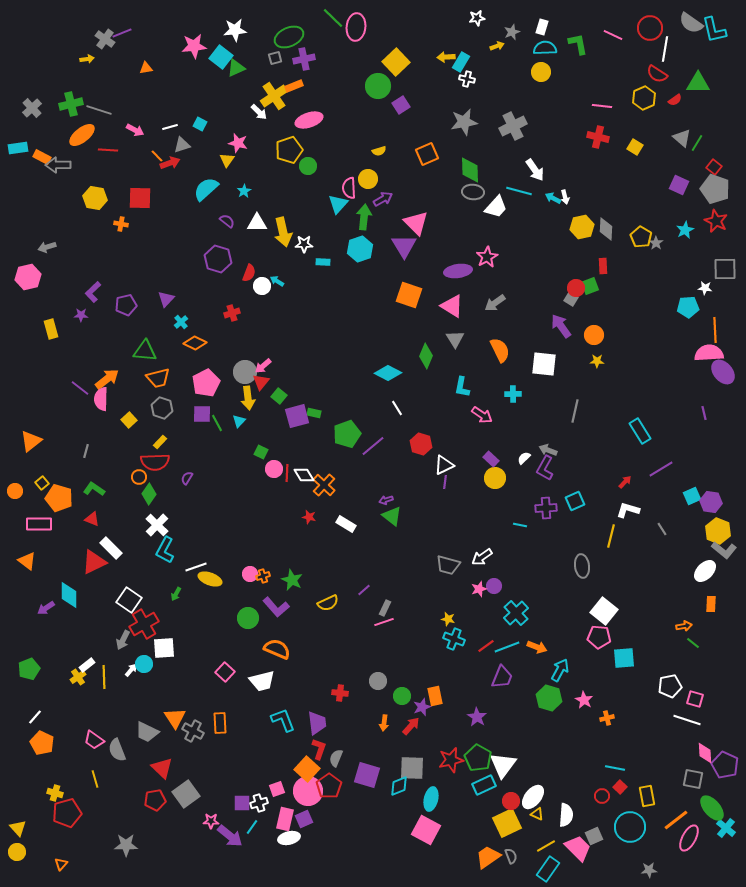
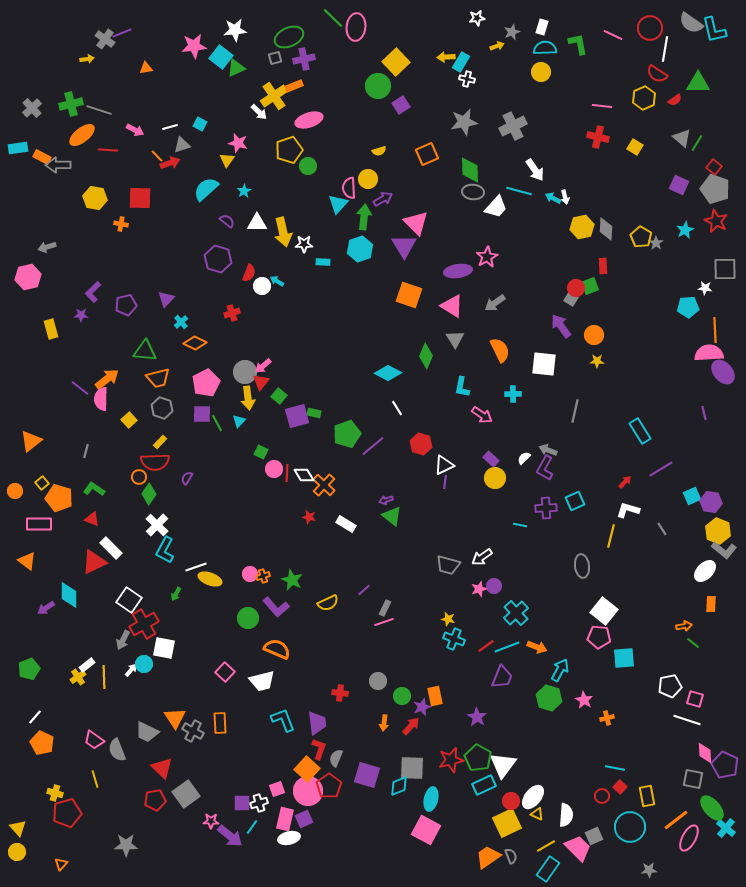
white square at (164, 648): rotated 15 degrees clockwise
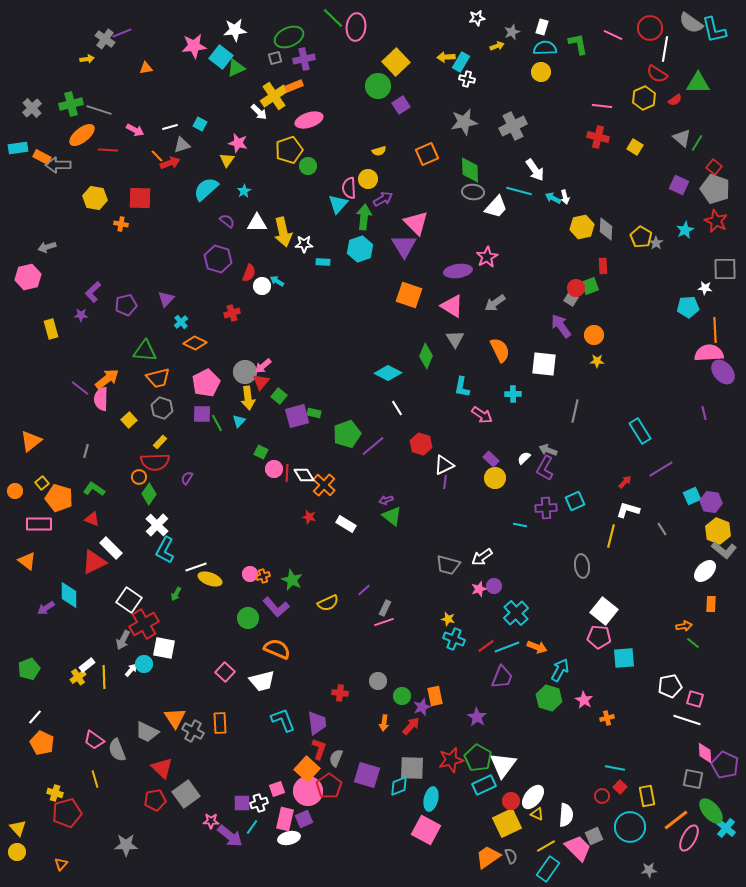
green ellipse at (712, 808): moved 1 px left, 3 px down
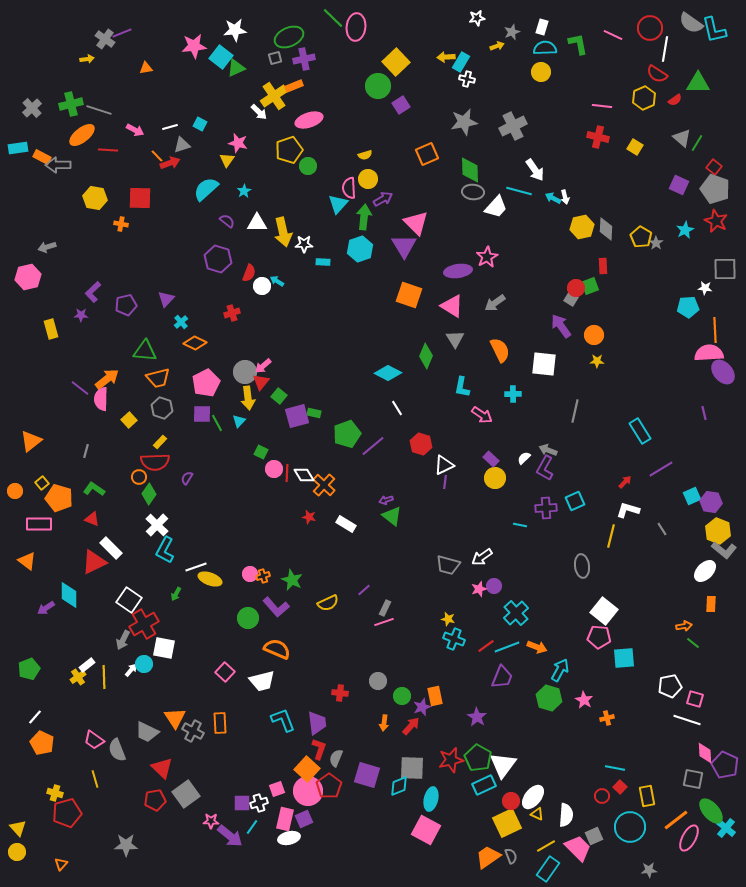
yellow semicircle at (379, 151): moved 14 px left, 4 px down
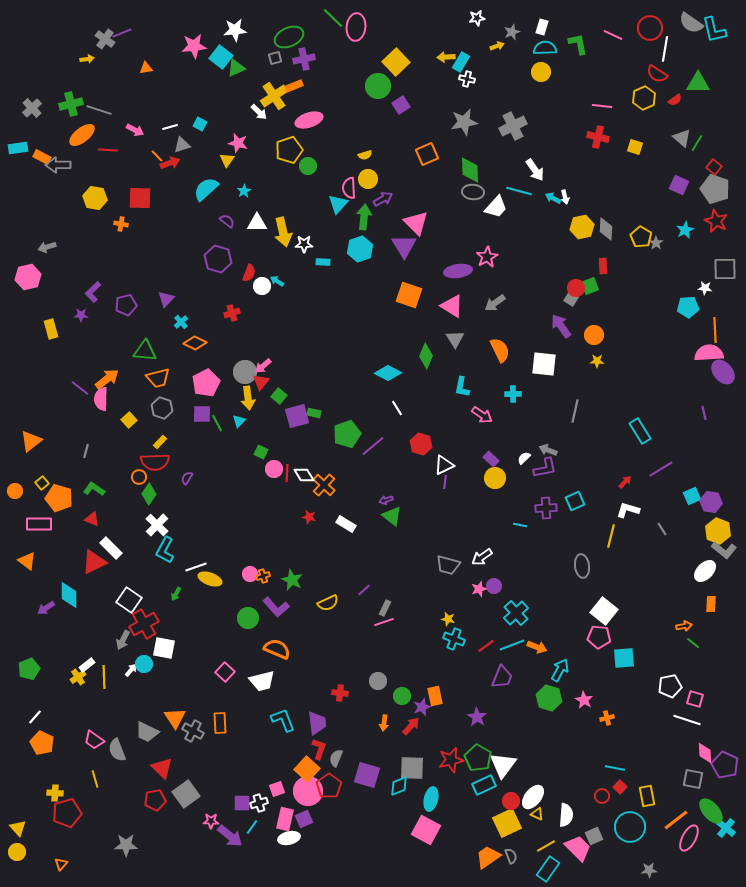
yellow square at (635, 147): rotated 14 degrees counterclockwise
purple L-shape at (545, 468): rotated 130 degrees counterclockwise
cyan line at (507, 647): moved 5 px right, 2 px up
yellow cross at (55, 793): rotated 14 degrees counterclockwise
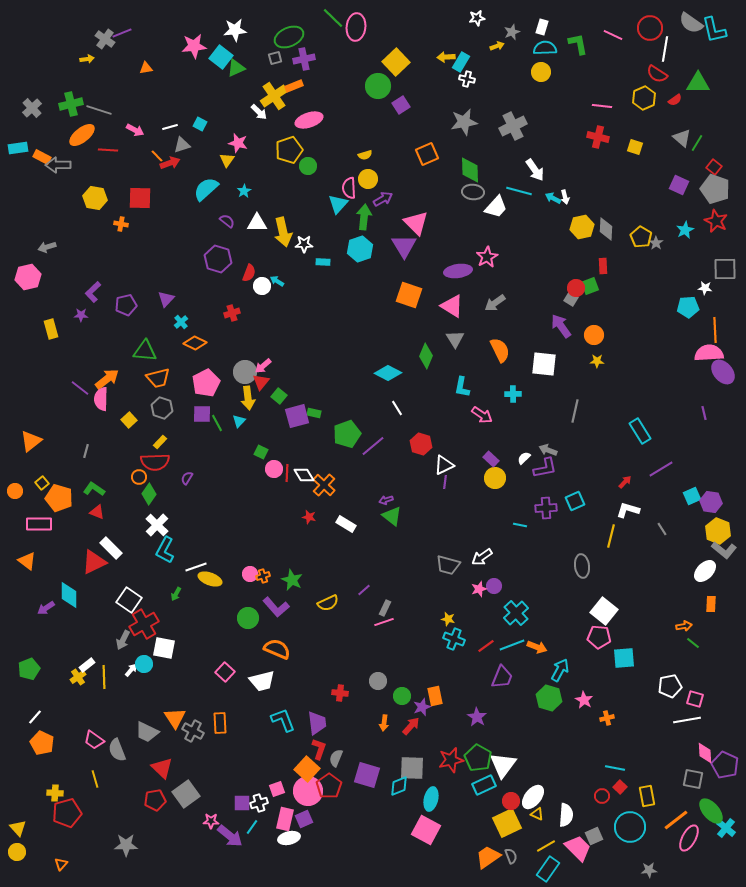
red triangle at (92, 519): moved 5 px right, 7 px up
white line at (687, 720): rotated 28 degrees counterclockwise
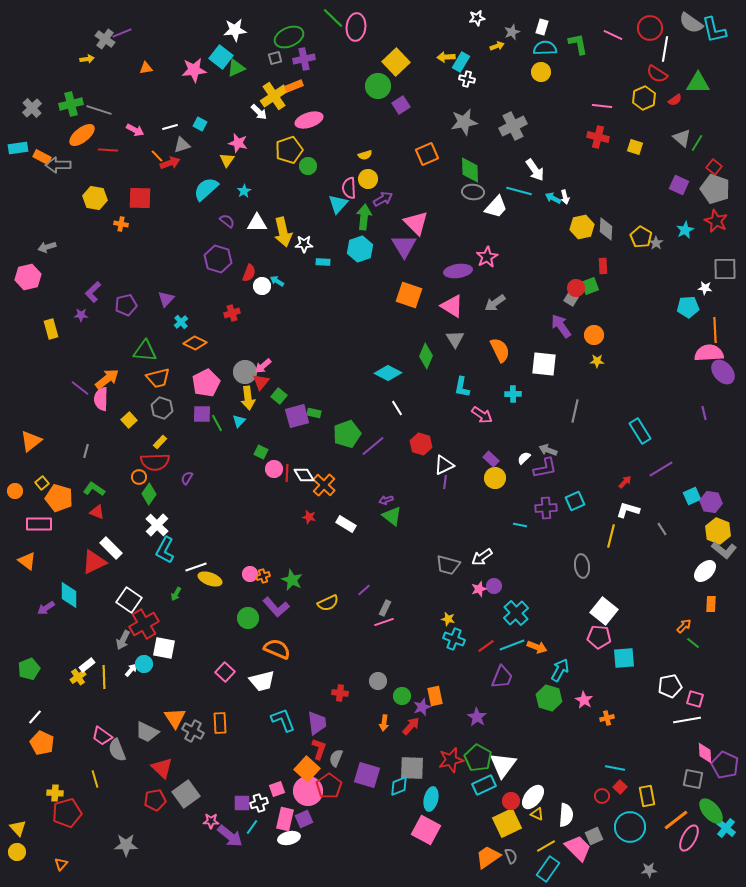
pink star at (194, 46): moved 24 px down
orange arrow at (684, 626): rotated 35 degrees counterclockwise
pink trapezoid at (94, 740): moved 8 px right, 4 px up
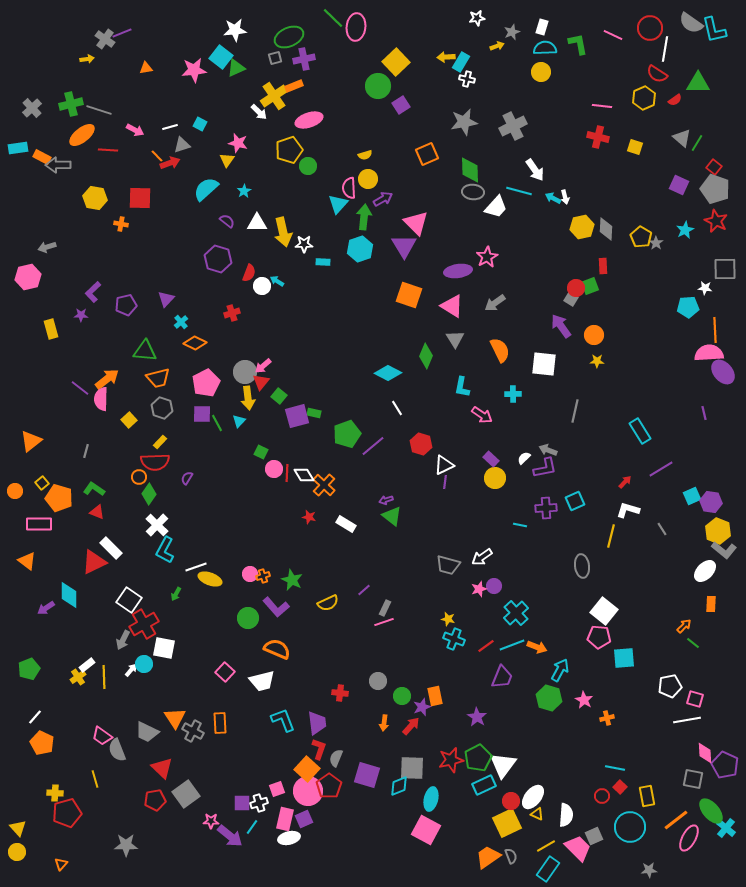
green pentagon at (478, 758): rotated 16 degrees clockwise
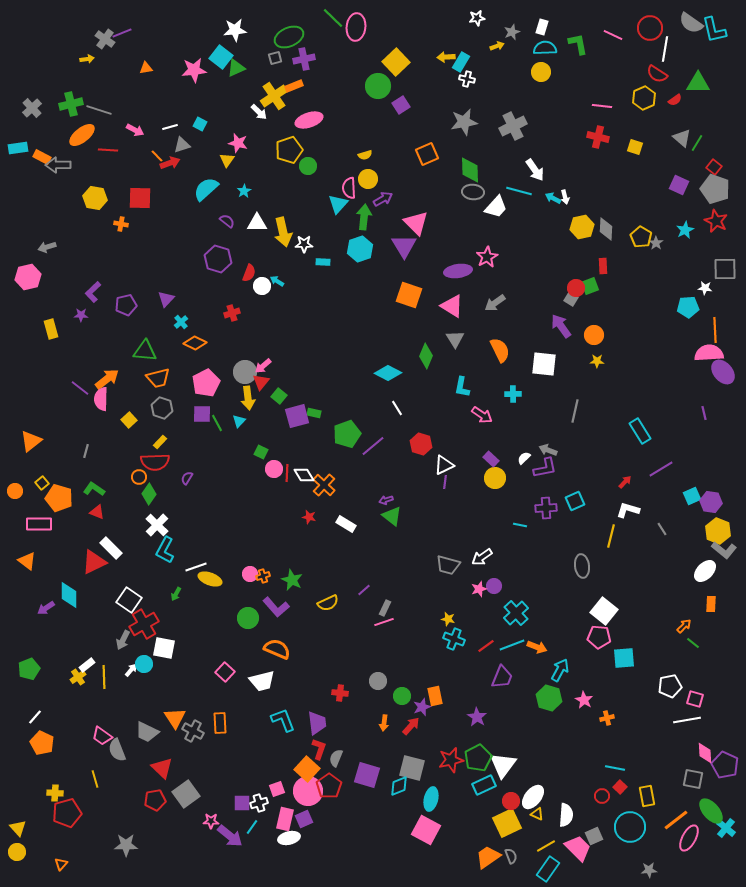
gray square at (412, 768): rotated 12 degrees clockwise
